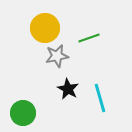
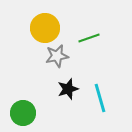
black star: rotated 25 degrees clockwise
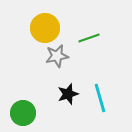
black star: moved 5 px down
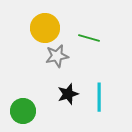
green line: rotated 35 degrees clockwise
cyan line: moved 1 px left, 1 px up; rotated 16 degrees clockwise
green circle: moved 2 px up
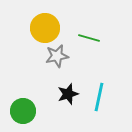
cyan line: rotated 12 degrees clockwise
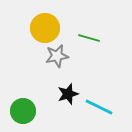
cyan line: moved 10 px down; rotated 76 degrees counterclockwise
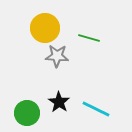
gray star: rotated 15 degrees clockwise
black star: moved 9 px left, 8 px down; rotated 20 degrees counterclockwise
cyan line: moved 3 px left, 2 px down
green circle: moved 4 px right, 2 px down
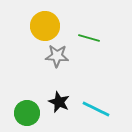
yellow circle: moved 2 px up
black star: rotated 10 degrees counterclockwise
